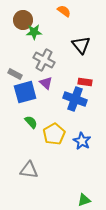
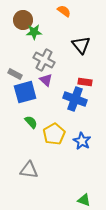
purple triangle: moved 3 px up
green triangle: rotated 40 degrees clockwise
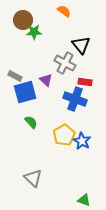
gray cross: moved 21 px right, 3 px down
gray rectangle: moved 2 px down
yellow pentagon: moved 10 px right, 1 px down
gray triangle: moved 4 px right, 8 px down; rotated 36 degrees clockwise
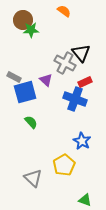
green star: moved 3 px left, 2 px up
black triangle: moved 8 px down
gray rectangle: moved 1 px left, 1 px down
red rectangle: rotated 32 degrees counterclockwise
yellow pentagon: moved 30 px down
green triangle: moved 1 px right
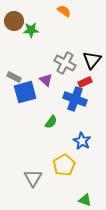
brown circle: moved 9 px left, 1 px down
black triangle: moved 11 px right, 7 px down; rotated 18 degrees clockwise
green semicircle: moved 20 px right; rotated 80 degrees clockwise
gray triangle: rotated 18 degrees clockwise
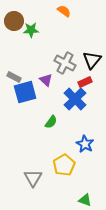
blue cross: rotated 25 degrees clockwise
blue star: moved 3 px right, 3 px down
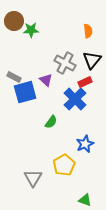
orange semicircle: moved 24 px right, 20 px down; rotated 48 degrees clockwise
blue star: rotated 18 degrees clockwise
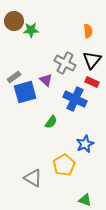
gray rectangle: rotated 64 degrees counterclockwise
red rectangle: moved 7 px right; rotated 48 degrees clockwise
blue cross: rotated 20 degrees counterclockwise
gray triangle: rotated 30 degrees counterclockwise
